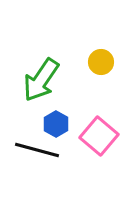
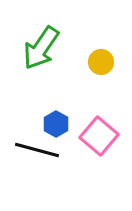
green arrow: moved 32 px up
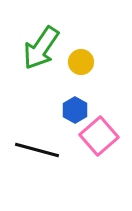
yellow circle: moved 20 px left
blue hexagon: moved 19 px right, 14 px up
pink square: rotated 9 degrees clockwise
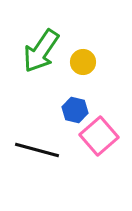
green arrow: moved 3 px down
yellow circle: moved 2 px right
blue hexagon: rotated 15 degrees counterclockwise
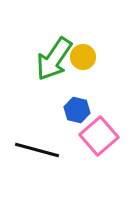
green arrow: moved 13 px right, 8 px down
yellow circle: moved 5 px up
blue hexagon: moved 2 px right
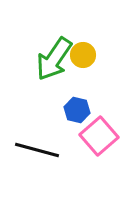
yellow circle: moved 2 px up
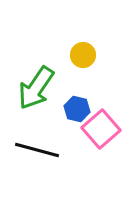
green arrow: moved 18 px left, 29 px down
blue hexagon: moved 1 px up
pink square: moved 2 px right, 7 px up
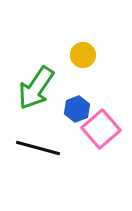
blue hexagon: rotated 25 degrees clockwise
black line: moved 1 px right, 2 px up
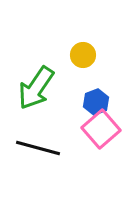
blue hexagon: moved 19 px right, 7 px up
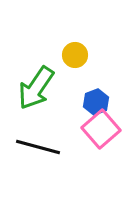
yellow circle: moved 8 px left
black line: moved 1 px up
